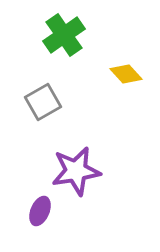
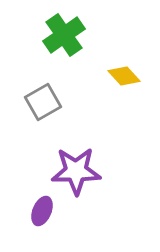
yellow diamond: moved 2 px left, 2 px down
purple star: rotated 9 degrees clockwise
purple ellipse: moved 2 px right
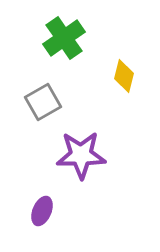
green cross: moved 3 px down
yellow diamond: rotated 56 degrees clockwise
purple star: moved 5 px right, 16 px up
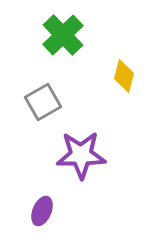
green cross: moved 1 px left, 3 px up; rotated 9 degrees counterclockwise
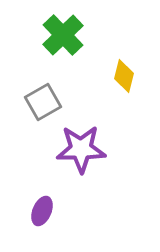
purple star: moved 6 px up
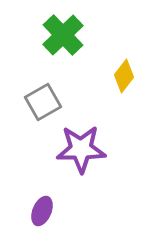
yellow diamond: rotated 24 degrees clockwise
